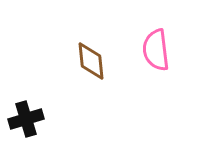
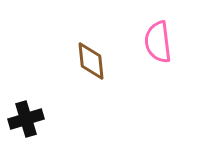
pink semicircle: moved 2 px right, 8 px up
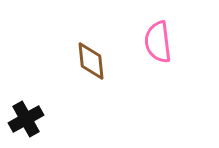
black cross: rotated 12 degrees counterclockwise
